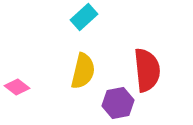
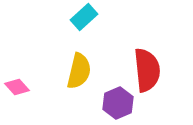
yellow semicircle: moved 4 px left
pink diamond: rotated 10 degrees clockwise
purple hexagon: rotated 12 degrees counterclockwise
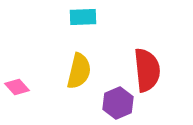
cyan rectangle: moved 1 px left; rotated 40 degrees clockwise
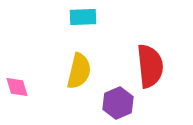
red semicircle: moved 3 px right, 4 px up
pink diamond: rotated 25 degrees clockwise
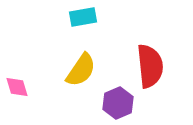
cyan rectangle: rotated 8 degrees counterclockwise
yellow semicircle: moved 2 px right, 1 px up; rotated 21 degrees clockwise
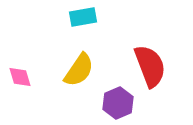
red semicircle: rotated 15 degrees counterclockwise
yellow semicircle: moved 2 px left
pink diamond: moved 3 px right, 10 px up
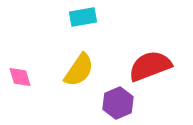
red semicircle: rotated 90 degrees counterclockwise
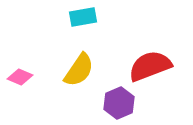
pink diamond: rotated 50 degrees counterclockwise
purple hexagon: moved 1 px right
